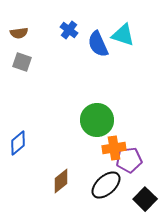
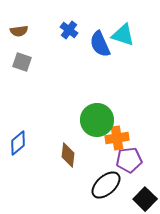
brown semicircle: moved 2 px up
blue semicircle: moved 2 px right
orange cross: moved 3 px right, 10 px up
brown diamond: moved 7 px right, 26 px up; rotated 45 degrees counterclockwise
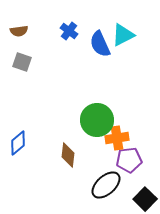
blue cross: moved 1 px down
cyan triangle: rotated 45 degrees counterclockwise
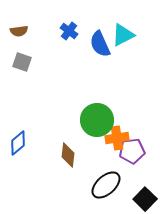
purple pentagon: moved 3 px right, 9 px up
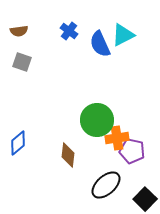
purple pentagon: rotated 20 degrees clockwise
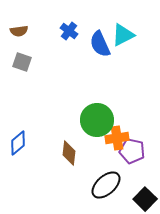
brown diamond: moved 1 px right, 2 px up
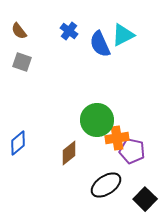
brown semicircle: rotated 60 degrees clockwise
brown diamond: rotated 45 degrees clockwise
black ellipse: rotated 8 degrees clockwise
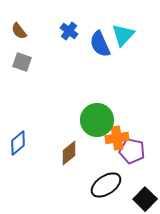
cyan triangle: rotated 20 degrees counterclockwise
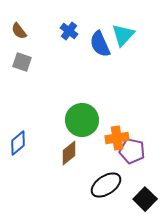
green circle: moved 15 px left
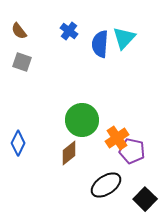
cyan triangle: moved 1 px right, 3 px down
blue semicircle: rotated 28 degrees clockwise
orange cross: rotated 25 degrees counterclockwise
blue diamond: rotated 25 degrees counterclockwise
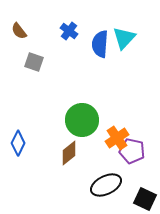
gray square: moved 12 px right
black ellipse: rotated 8 degrees clockwise
black square: rotated 20 degrees counterclockwise
